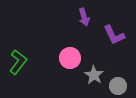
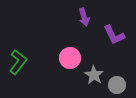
gray circle: moved 1 px left, 1 px up
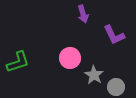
purple arrow: moved 1 px left, 3 px up
green L-shape: rotated 35 degrees clockwise
gray circle: moved 1 px left, 2 px down
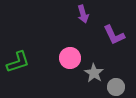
gray star: moved 2 px up
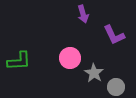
green L-shape: moved 1 px right, 1 px up; rotated 15 degrees clockwise
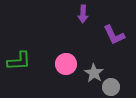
purple arrow: rotated 18 degrees clockwise
pink circle: moved 4 px left, 6 px down
gray circle: moved 5 px left
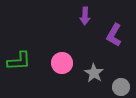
purple arrow: moved 2 px right, 2 px down
purple L-shape: rotated 55 degrees clockwise
pink circle: moved 4 px left, 1 px up
gray circle: moved 10 px right
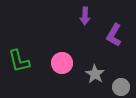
green L-shape: rotated 80 degrees clockwise
gray star: moved 1 px right, 1 px down
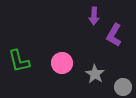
purple arrow: moved 9 px right
gray circle: moved 2 px right
